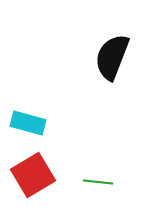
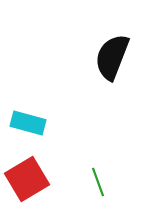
red square: moved 6 px left, 4 px down
green line: rotated 64 degrees clockwise
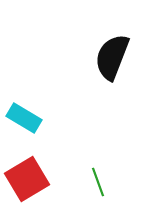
cyan rectangle: moved 4 px left, 5 px up; rotated 16 degrees clockwise
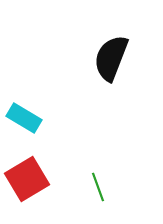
black semicircle: moved 1 px left, 1 px down
green line: moved 5 px down
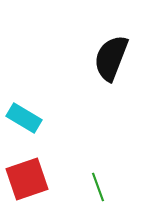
red square: rotated 12 degrees clockwise
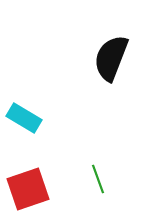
red square: moved 1 px right, 10 px down
green line: moved 8 px up
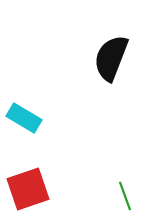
green line: moved 27 px right, 17 px down
